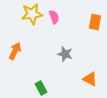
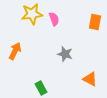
pink semicircle: moved 2 px down
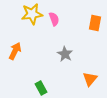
orange rectangle: moved 1 px down
gray star: rotated 14 degrees clockwise
orange triangle: rotated 42 degrees clockwise
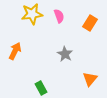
pink semicircle: moved 5 px right, 3 px up
orange rectangle: moved 5 px left; rotated 21 degrees clockwise
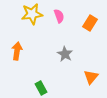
orange arrow: moved 2 px right; rotated 18 degrees counterclockwise
orange triangle: moved 1 px right, 2 px up
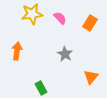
pink semicircle: moved 1 px right, 2 px down; rotated 24 degrees counterclockwise
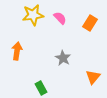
yellow star: moved 1 px right, 1 px down
gray star: moved 2 px left, 4 px down
orange triangle: moved 2 px right
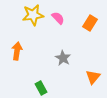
pink semicircle: moved 2 px left
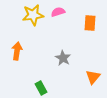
pink semicircle: moved 6 px up; rotated 64 degrees counterclockwise
orange rectangle: rotated 28 degrees counterclockwise
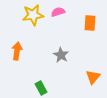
gray star: moved 2 px left, 3 px up
